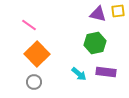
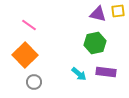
orange square: moved 12 px left, 1 px down
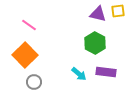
green hexagon: rotated 20 degrees counterclockwise
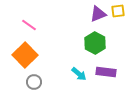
purple triangle: rotated 36 degrees counterclockwise
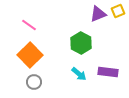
yellow square: rotated 16 degrees counterclockwise
green hexagon: moved 14 px left
orange square: moved 5 px right
purple rectangle: moved 2 px right
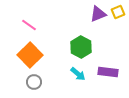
yellow square: moved 1 px down
green hexagon: moved 4 px down
cyan arrow: moved 1 px left
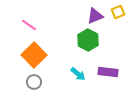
purple triangle: moved 3 px left, 2 px down
green hexagon: moved 7 px right, 7 px up
orange square: moved 4 px right
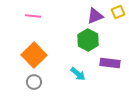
pink line: moved 4 px right, 9 px up; rotated 28 degrees counterclockwise
purple rectangle: moved 2 px right, 9 px up
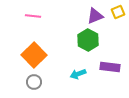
purple rectangle: moved 4 px down
cyan arrow: rotated 119 degrees clockwise
